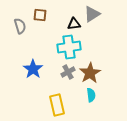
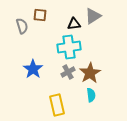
gray triangle: moved 1 px right, 2 px down
gray semicircle: moved 2 px right
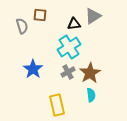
cyan cross: rotated 25 degrees counterclockwise
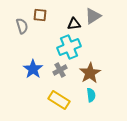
cyan cross: rotated 10 degrees clockwise
gray cross: moved 8 px left, 2 px up
yellow rectangle: moved 2 px right, 5 px up; rotated 45 degrees counterclockwise
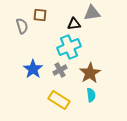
gray triangle: moved 1 px left, 3 px up; rotated 24 degrees clockwise
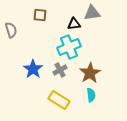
gray semicircle: moved 11 px left, 4 px down
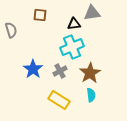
cyan cross: moved 3 px right
gray cross: moved 1 px down
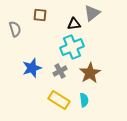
gray triangle: rotated 30 degrees counterclockwise
gray semicircle: moved 4 px right, 1 px up
blue star: moved 1 px left, 1 px up; rotated 18 degrees clockwise
cyan semicircle: moved 7 px left, 5 px down
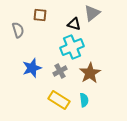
black triangle: rotated 24 degrees clockwise
gray semicircle: moved 3 px right, 1 px down
